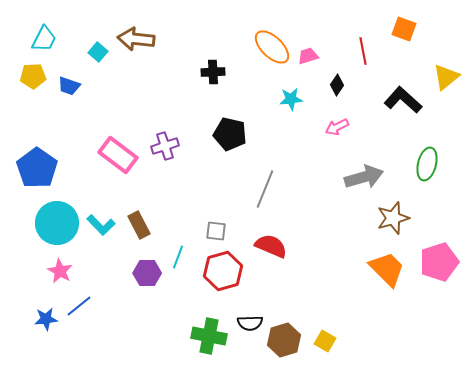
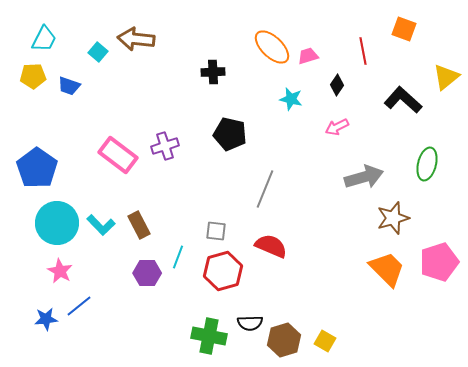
cyan star: rotated 20 degrees clockwise
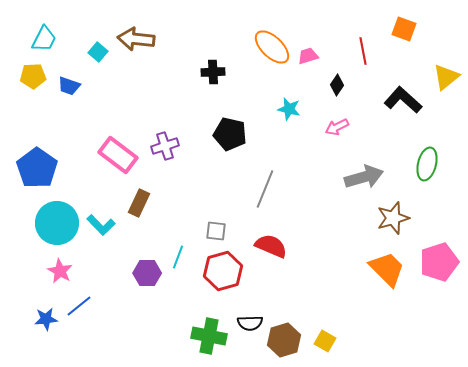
cyan star: moved 2 px left, 10 px down
brown rectangle: moved 22 px up; rotated 52 degrees clockwise
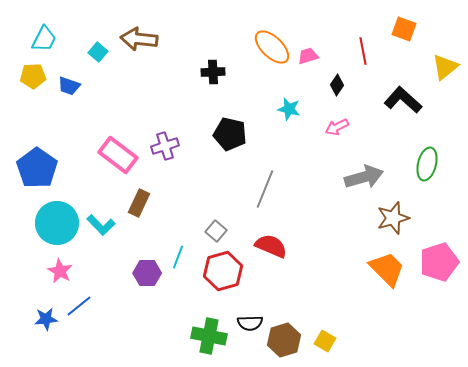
brown arrow: moved 3 px right
yellow triangle: moved 1 px left, 10 px up
gray square: rotated 35 degrees clockwise
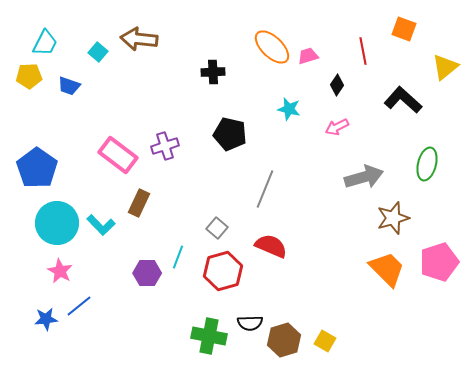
cyan trapezoid: moved 1 px right, 4 px down
yellow pentagon: moved 4 px left
gray square: moved 1 px right, 3 px up
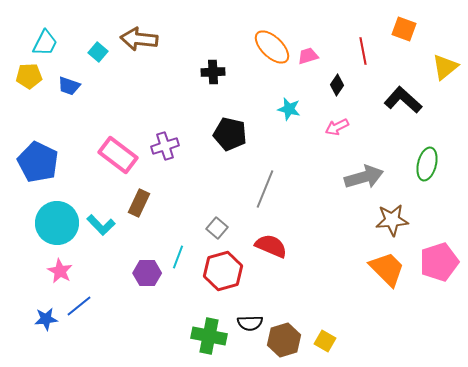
blue pentagon: moved 1 px right, 6 px up; rotated 9 degrees counterclockwise
brown star: moved 1 px left, 2 px down; rotated 12 degrees clockwise
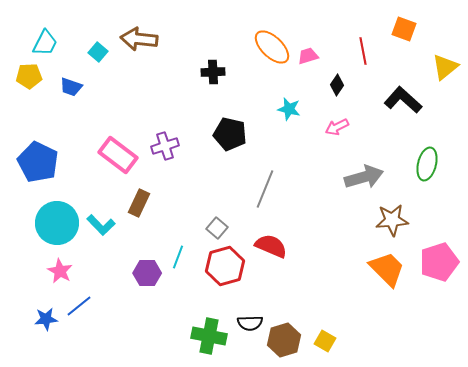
blue trapezoid: moved 2 px right, 1 px down
red hexagon: moved 2 px right, 5 px up
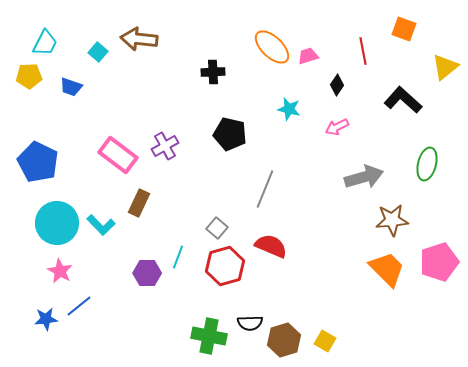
purple cross: rotated 12 degrees counterclockwise
